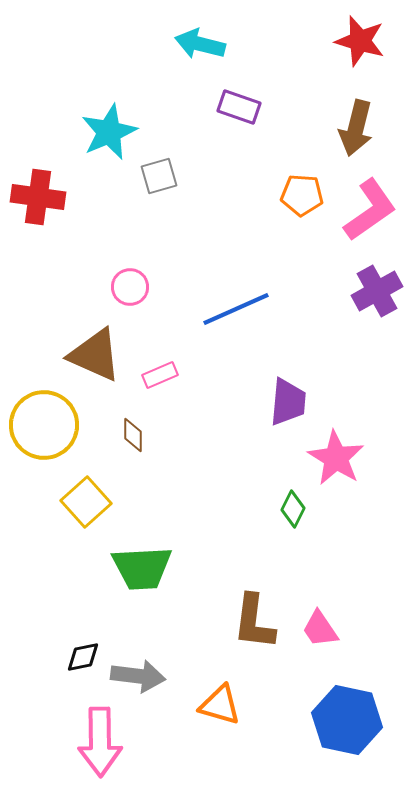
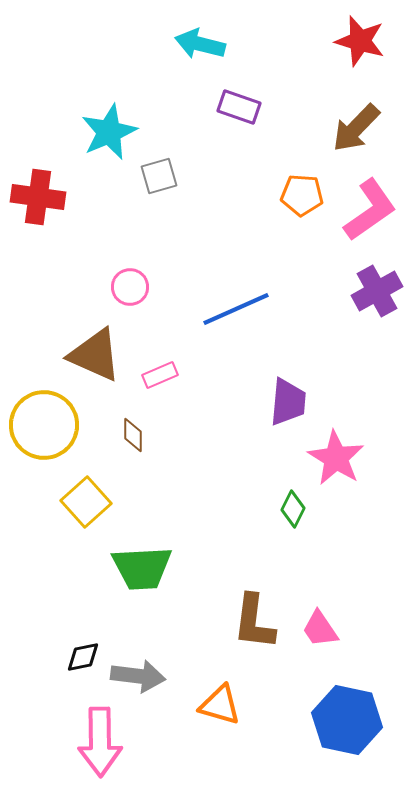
brown arrow: rotated 30 degrees clockwise
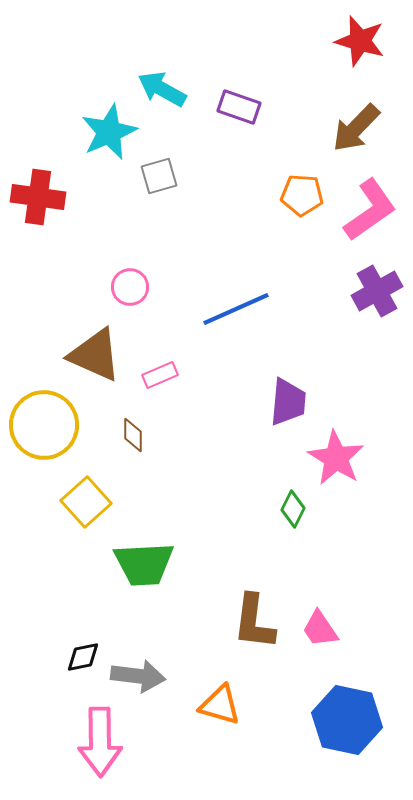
cyan arrow: moved 38 px left, 45 px down; rotated 15 degrees clockwise
green trapezoid: moved 2 px right, 4 px up
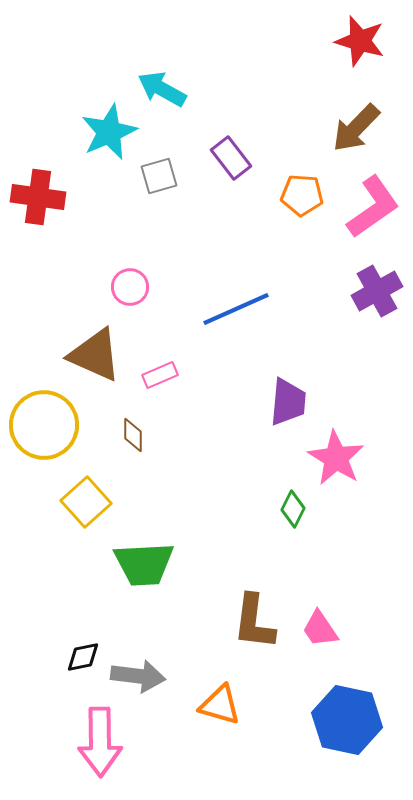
purple rectangle: moved 8 px left, 51 px down; rotated 33 degrees clockwise
pink L-shape: moved 3 px right, 3 px up
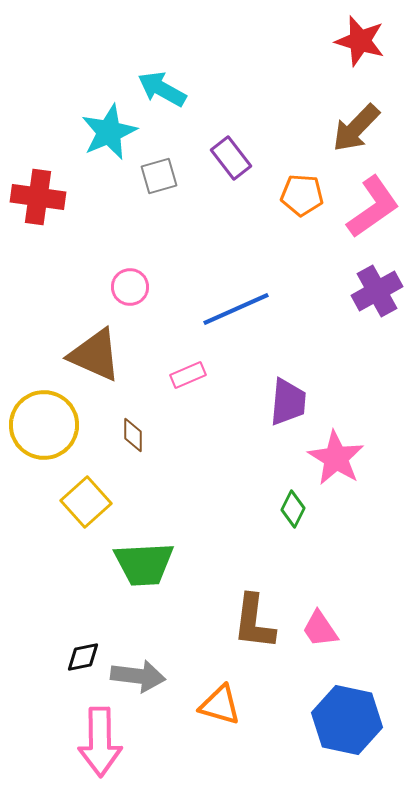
pink rectangle: moved 28 px right
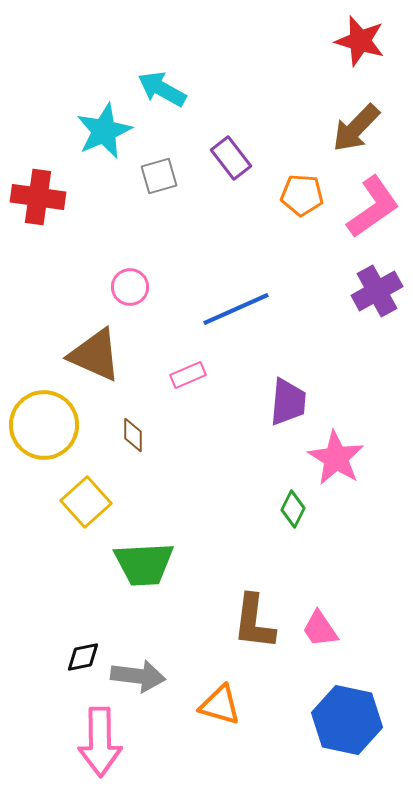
cyan star: moved 5 px left, 1 px up
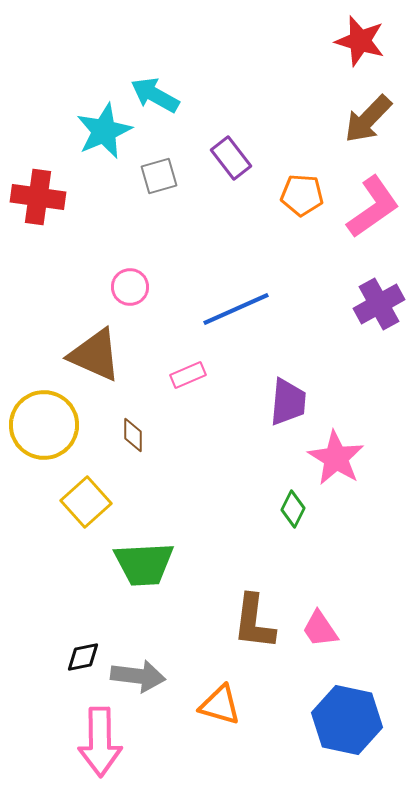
cyan arrow: moved 7 px left, 6 px down
brown arrow: moved 12 px right, 9 px up
purple cross: moved 2 px right, 13 px down
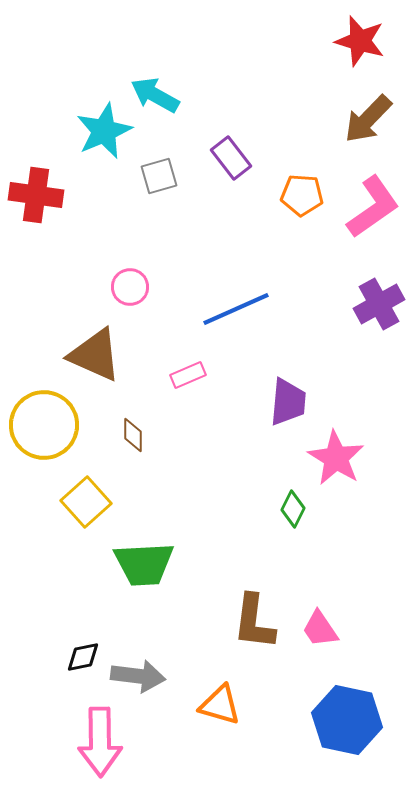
red cross: moved 2 px left, 2 px up
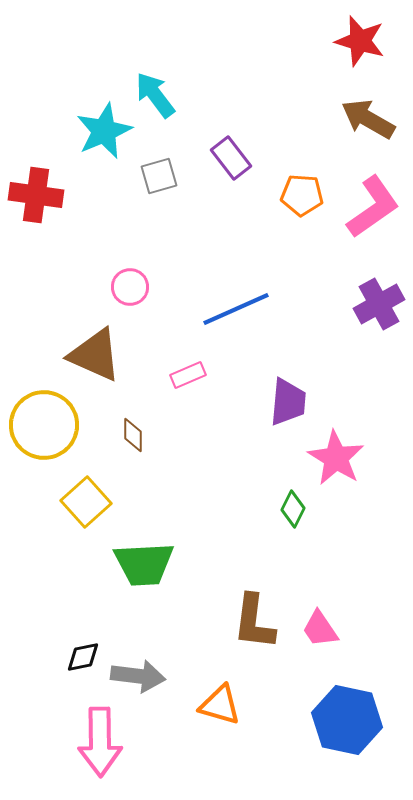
cyan arrow: rotated 24 degrees clockwise
brown arrow: rotated 76 degrees clockwise
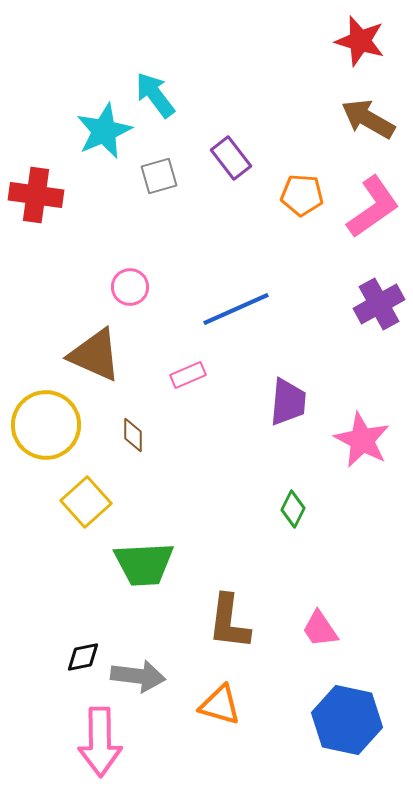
yellow circle: moved 2 px right
pink star: moved 26 px right, 18 px up; rotated 4 degrees counterclockwise
brown L-shape: moved 25 px left
